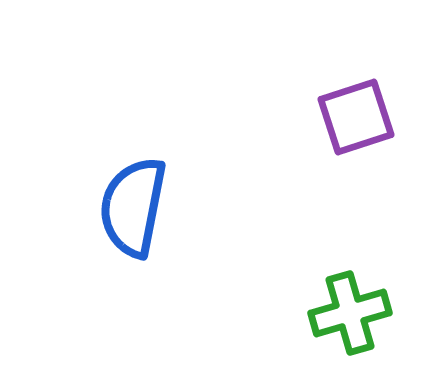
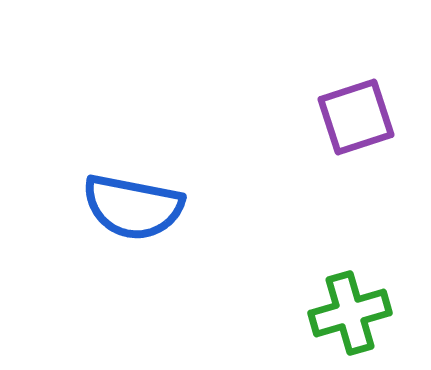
blue semicircle: rotated 90 degrees counterclockwise
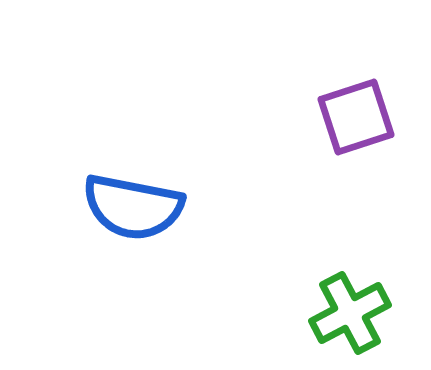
green cross: rotated 12 degrees counterclockwise
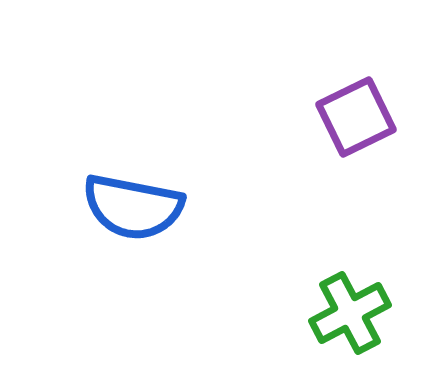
purple square: rotated 8 degrees counterclockwise
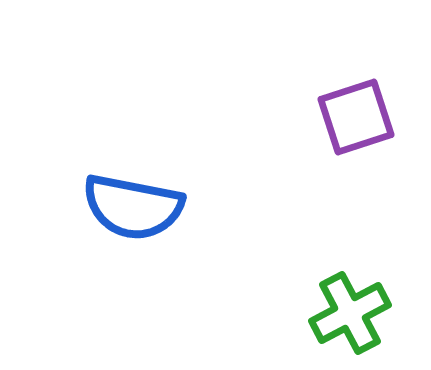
purple square: rotated 8 degrees clockwise
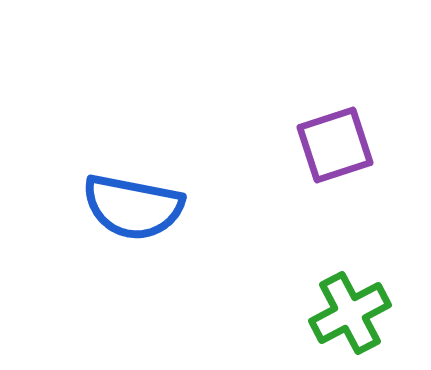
purple square: moved 21 px left, 28 px down
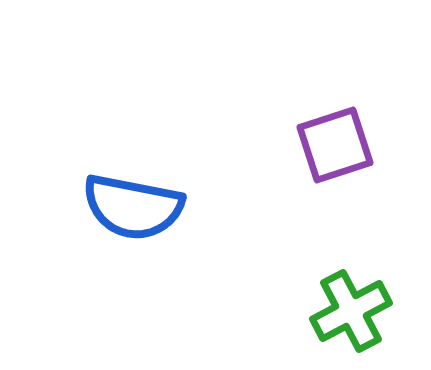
green cross: moved 1 px right, 2 px up
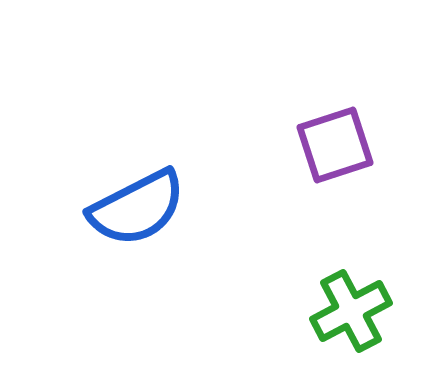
blue semicircle: moved 4 px right, 1 px down; rotated 38 degrees counterclockwise
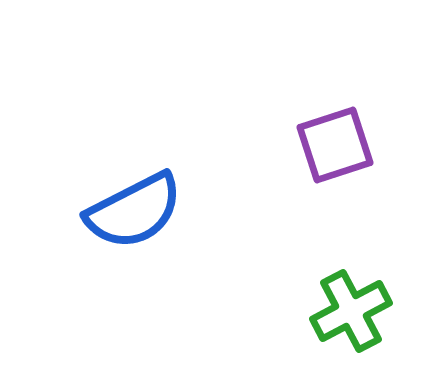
blue semicircle: moved 3 px left, 3 px down
